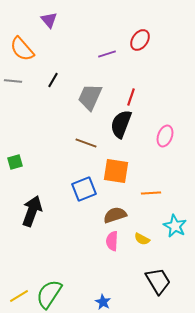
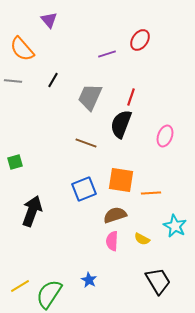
orange square: moved 5 px right, 9 px down
yellow line: moved 1 px right, 10 px up
blue star: moved 14 px left, 22 px up
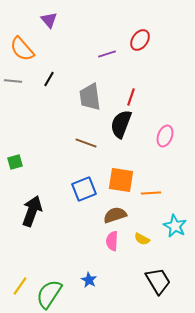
black line: moved 4 px left, 1 px up
gray trapezoid: rotated 32 degrees counterclockwise
yellow line: rotated 24 degrees counterclockwise
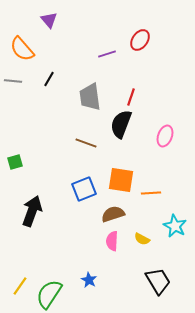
brown semicircle: moved 2 px left, 1 px up
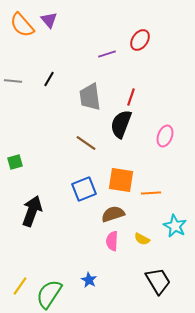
orange semicircle: moved 24 px up
brown line: rotated 15 degrees clockwise
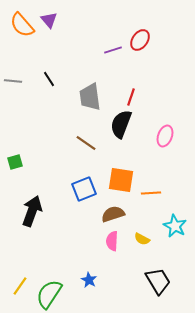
purple line: moved 6 px right, 4 px up
black line: rotated 63 degrees counterclockwise
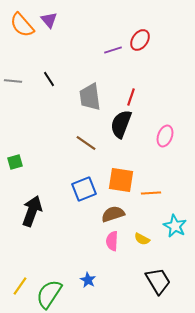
blue star: moved 1 px left
